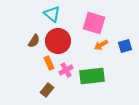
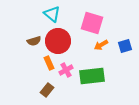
pink square: moved 2 px left
brown semicircle: rotated 40 degrees clockwise
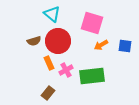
blue square: rotated 24 degrees clockwise
brown rectangle: moved 1 px right, 3 px down
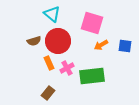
pink cross: moved 1 px right, 2 px up
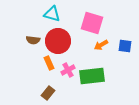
cyan triangle: rotated 24 degrees counterclockwise
brown semicircle: moved 1 px left, 1 px up; rotated 24 degrees clockwise
pink cross: moved 1 px right, 2 px down
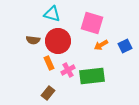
blue square: rotated 32 degrees counterclockwise
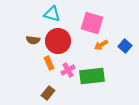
blue square: rotated 24 degrees counterclockwise
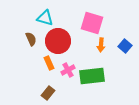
cyan triangle: moved 7 px left, 4 px down
brown semicircle: moved 2 px left, 1 px up; rotated 120 degrees counterclockwise
orange arrow: rotated 56 degrees counterclockwise
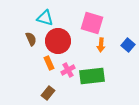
blue square: moved 3 px right, 1 px up
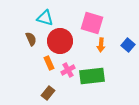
red circle: moved 2 px right
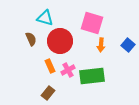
orange rectangle: moved 1 px right, 3 px down
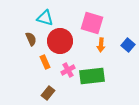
orange rectangle: moved 5 px left, 4 px up
